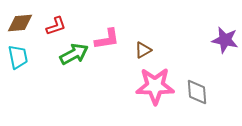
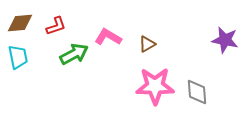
pink L-shape: moved 1 px right, 2 px up; rotated 140 degrees counterclockwise
brown triangle: moved 4 px right, 6 px up
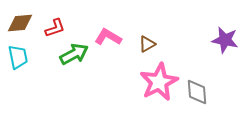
red L-shape: moved 1 px left, 2 px down
pink star: moved 4 px right, 4 px up; rotated 27 degrees counterclockwise
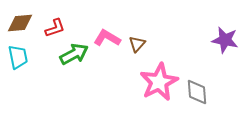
pink L-shape: moved 1 px left, 1 px down
brown triangle: moved 10 px left; rotated 18 degrees counterclockwise
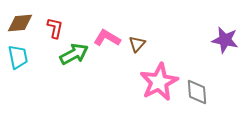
red L-shape: rotated 60 degrees counterclockwise
